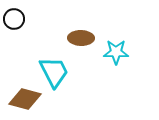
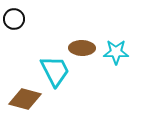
brown ellipse: moved 1 px right, 10 px down
cyan trapezoid: moved 1 px right, 1 px up
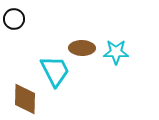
brown diamond: rotated 76 degrees clockwise
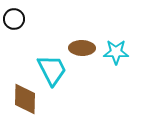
cyan trapezoid: moved 3 px left, 1 px up
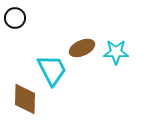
black circle: moved 1 px right, 1 px up
brown ellipse: rotated 25 degrees counterclockwise
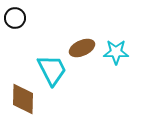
brown diamond: moved 2 px left
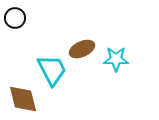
brown ellipse: moved 1 px down
cyan star: moved 7 px down
brown diamond: rotated 16 degrees counterclockwise
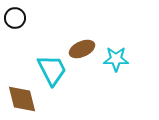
brown diamond: moved 1 px left
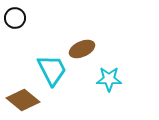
cyan star: moved 7 px left, 20 px down
brown diamond: moved 1 px right, 1 px down; rotated 36 degrees counterclockwise
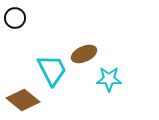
brown ellipse: moved 2 px right, 5 px down
